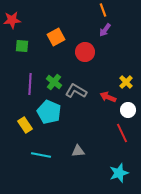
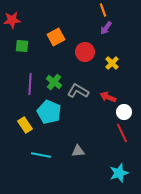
purple arrow: moved 1 px right, 2 px up
yellow cross: moved 14 px left, 19 px up
gray L-shape: moved 2 px right
white circle: moved 4 px left, 2 px down
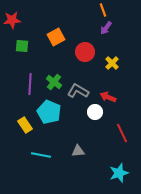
white circle: moved 29 px left
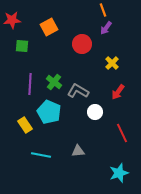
orange square: moved 7 px left, 10 px up
red circle: moved 3 px left, 8 px up
red arrow: moved 10 px right, 5 px up; rotated 77 degrees counterclockwise
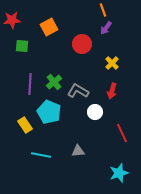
green cross: rotated 14 degrees clockwise
red arrow: moved 6 px left, 1 px up; rotated 21 degrees counterclockwise
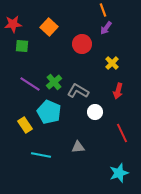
red star: moved 1 px right, 4 px down
orange square: rotated 18 degrees counterclockwise
purple line: rotated 60 degrees counterclockwise
red arrow: moved 6 px right
gray triangle: moved 4 px up
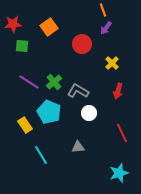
orange square: rotated 12 degrees clockwise
purple line: moved 1 px left, 2 px up
white circle: moved 6 px left, 1 px down
cyan line: rotated 48 degrees clockwise
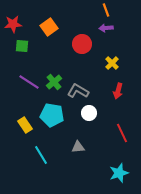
orange line: moved 3 px right
purple arrow: rotated 48 degrees clockwise
cyan pentagon: moved 3 px right, 3 px down; rotated 15 degrees counterclockwise
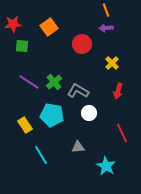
cyan star: moved 13 px left, 7 px up; rotated 24 degrees counterclockwise
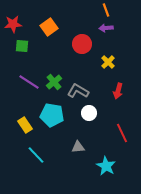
yellow cross: moved 4 px left, 1 px up
cyan line: moved 5 px left; rotated 12 degrees counterclockwise
